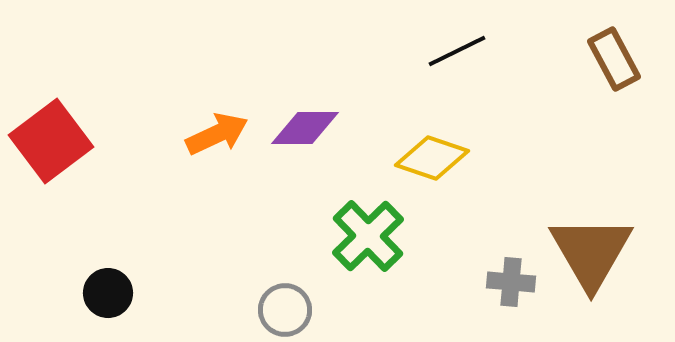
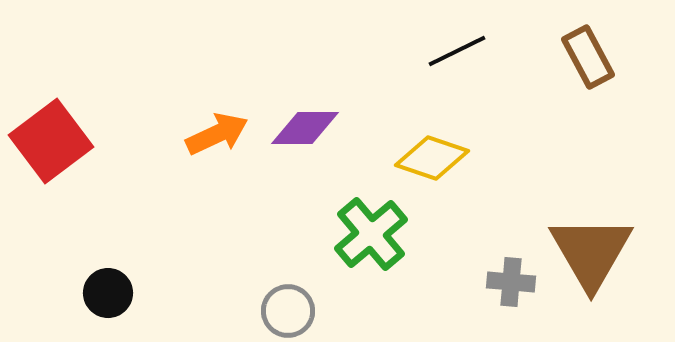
brown rectangle: moved 26 px left, 2 px up
green cross: moved 3 px right, 2 px up; rotated 4 degrees clockwise
gray circle: moved 3 px right, 1 px down
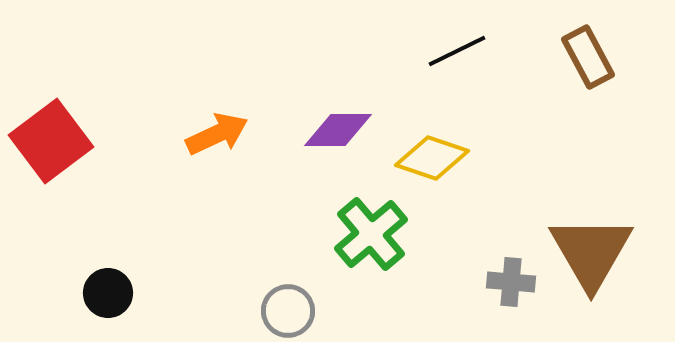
purple diamond: moved 33 px right, 2 px down
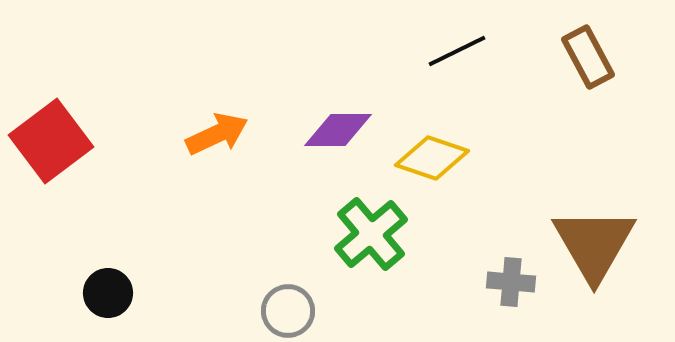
brown triangle: moved 3 px right, 8 px up
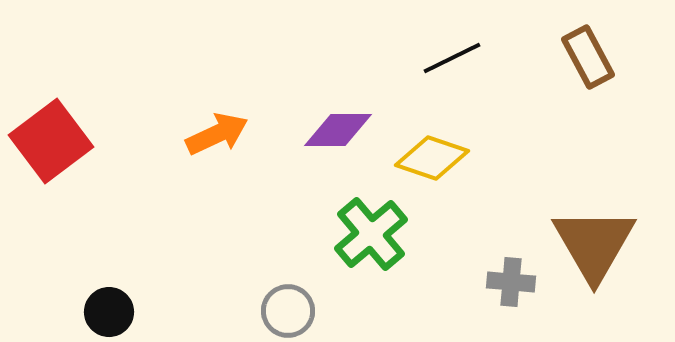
black line: moved 5 px left, 7 px down
black circle: moved 1 px right, 19 px down
